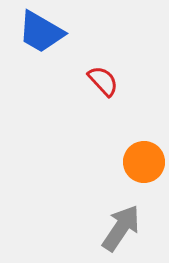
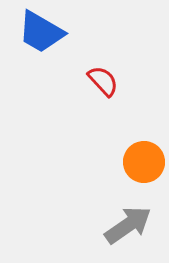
gray arrow: moved 7 px right, 3 px up; rotated 21 degrees clockwise
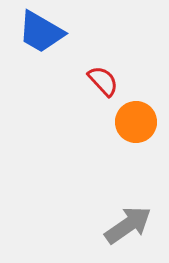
orange circle: moved 8 px left, 40 px up
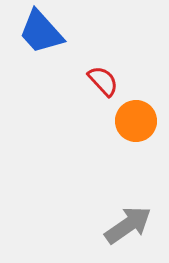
blue trapezoid: rotated 18 degrees clockwise
orange circle: moved 1 px up
